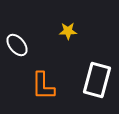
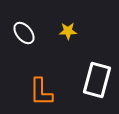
white ellipse: moved 7 px right, 12 px up
orange L-shape: moved 2 px left, 6 px down
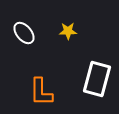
white rectangle: moved 1 px up
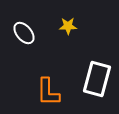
yellow star: moved 5 px up
orange L-shape: moved 7 px right
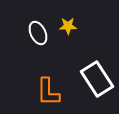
white ellipse: moved 14 px right; rotated 15 degrees clockwise
white rectangle: rotated 48 degrees counterclockwise
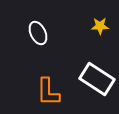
yellow star: moved 32 px right
white rectangle: rotated 24 degrees counterclockwise
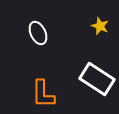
yellow star: rotated 24 degrees clockwise
orange L-shape: moved 5 px left, 2 px down
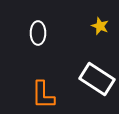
white ellipse: rotated 25 degrees clockwise
orange L-shape: moved 1 px down
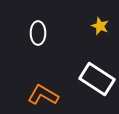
orange L-shape: rotated 120 degrees clockwise
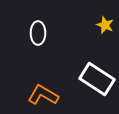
yellow star: moved 5 px right, 1 px up
